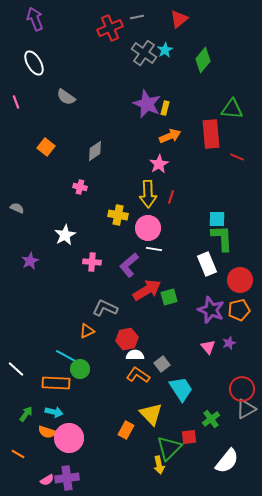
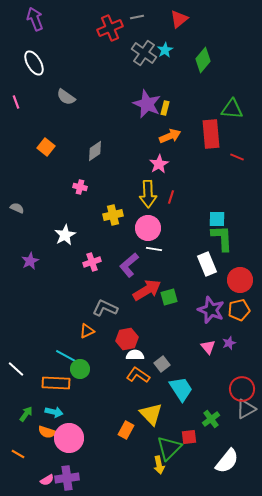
yellow cross at (118, 215): moved 5 px left; rotated 24 degrees counterclockwise
pink cross at (92, 262): rotated 24 degrees counterclockwise
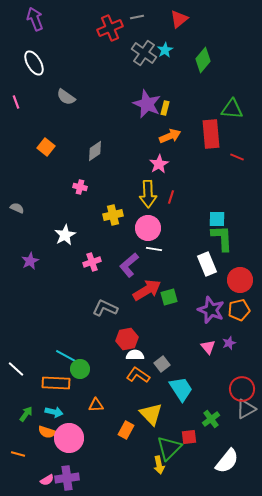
orange triangle at (87, 331): moved 9 px right, 74 px down; rotated 21 degrees clockwise
orange line at (18, 454): rotated 16 degrees counterclockwise
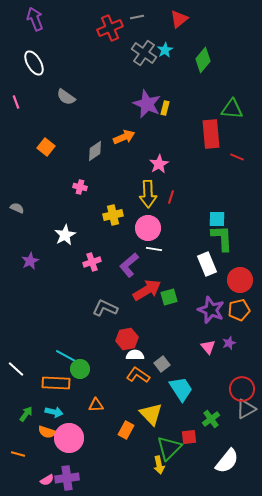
orange arrow at (170, 136): moved 46 px left, 1 px down
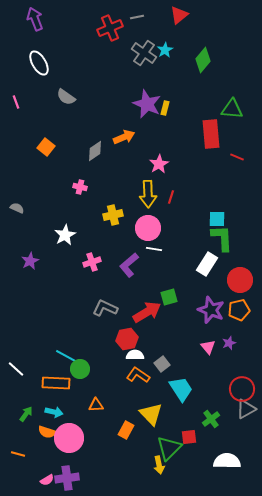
red triangle at (179, 19): moved 4 px up
white ellipse at (34, 63): moved 5 px right
white rectangle at (207, 264): rotated 55 degrees clockwise
red arrow at (147, 290): moved 22 px down
white semicircle at (227, 461): rotated 128 degrees counterclockwise
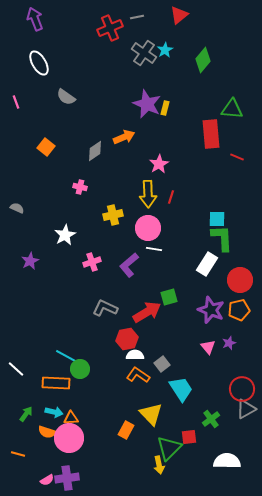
orange triangle at (96, 405): moved 25 px left, 13 px down
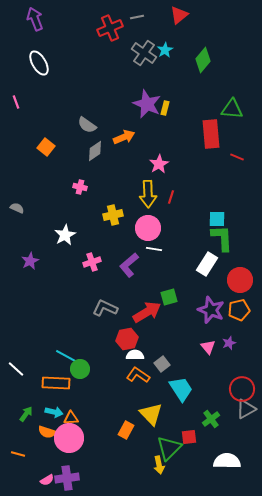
gray semicircle at (66, 97): moved 21 px right, 28 px down
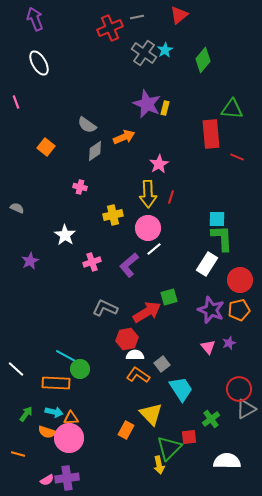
white star at (65, 235): rotated 10 degrees counterclockwise
white line at (154, 249): rotated 49 degrees counterclockwise
red circle at (242, 389): moved 3 px left
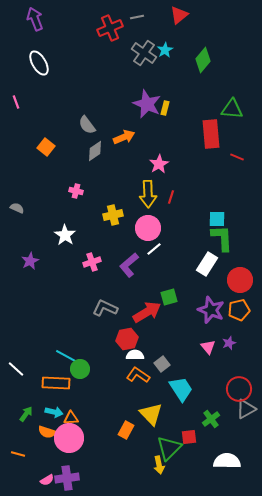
gray semicircle at (87, 125): rotated 18 degrees clockwise
pink cross at (80, 187): moved 4 px left, 4 px down
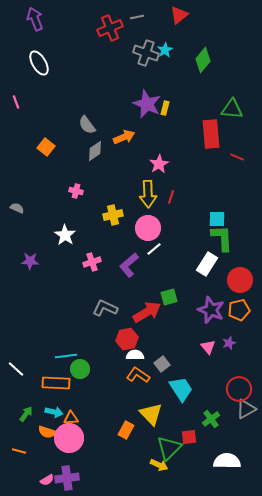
gray cross at (144, 53): moved 2 px right; rotated 15 degrees counterclockwise
purple star at (30, 261): rotated 30 degrees clockwise
cyan line at (66, 356): rotated 35 degrees counterclockwise
orange line at (18, 454): moved 1 px right, 3 px up
yellow arrow at (159, 465): rotated 54 degrees counterclockwise
